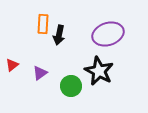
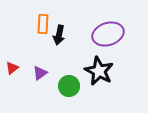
red triangle: moved 3 px down
green circle: moved 2 px left
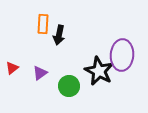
purple ellipse: moved 14 px right, 21 px down; rotated 68 degrees counterclockwise
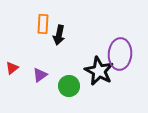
purple ellipse: moved 2 px left, 1 px up
purple triangle: moved 2 px down
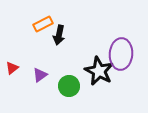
orange rectangle: rotated 60 degrees clockwise
purple ellipse: moved 1 px right
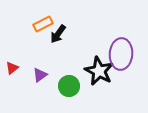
black arrow: moved 1 px left, 1 px up; rotated 24 degrees clockwise
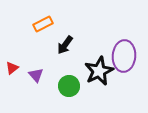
black arrow: moved 7 px right, 11 px down
purple ellipse: moved 3 px right, 2 px down
black star: rotated 20 degrees clockwise
purple triangle: moved 4 px left; rotated 35 degrees counterclockwise
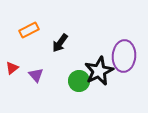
orange rectangle: moved 14 px left, 6 px down
black arrow: moved 5 px left, 2 px up
green circle: moved 10 px right, 5 px up
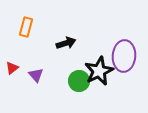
orange rectangle: moved 3 px left, 3 px up; rotated 48 degrees counterclockwise
black arrow: moved 6 px right; rotated 144 degrees counterclockwise
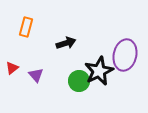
purple ellipse: moved 1 px right, 1 px up; rotated 8 degrees clockwise
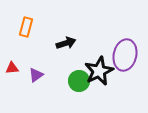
red triangle: rotated 32 degrees clockwise
purple triangle: rotated 35 degrees clockwise
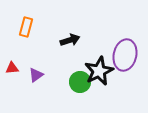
black arrow: moved 4 px right, 3 px up
green circle: moved 1 px right, 1 px down
